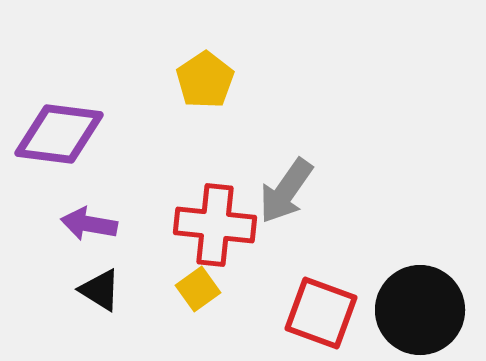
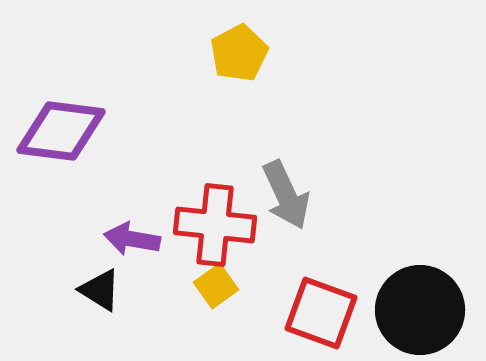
yellow pentagon: moved 34 px right, 27 px up; rotated 6 degrees clockwise
purple diamond: moved 2 px right, 3 px up
gray arrow: moved 4 px down; rotated 60 degrees counterclockwise
purple arrow: moved 43 px right, 15 px down
yellow square: moved 18 px right, 3 px up
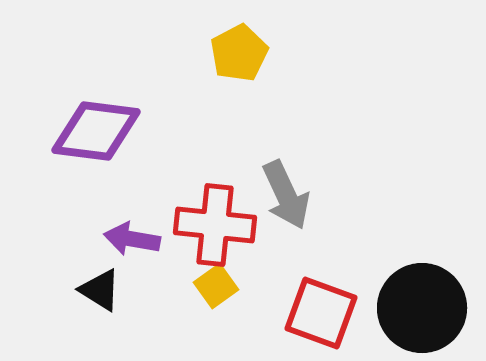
purple diamond: moved 35 px right
black circle: moved 2 px right, 2 px up
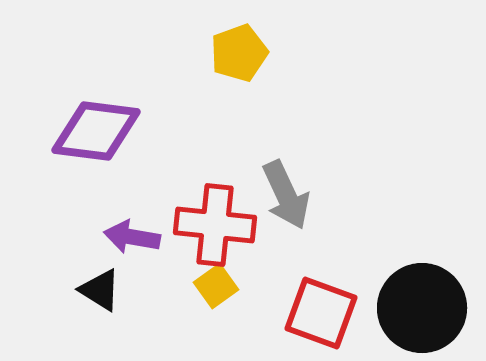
yellow pentagon: rotated 8 degrees clockwise
purple arrow: moved 2 px up
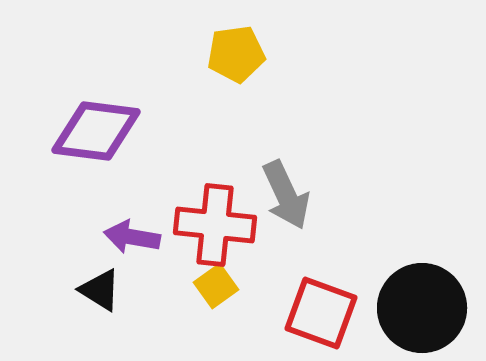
yellow pentagon: moved 3 px left, 1 px down; rotated 12 degrees clockwise
